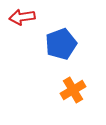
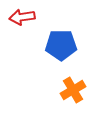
blue pentagon: moved 1 px down; rotated 20 degrees clockwise
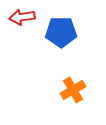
blue pentagon: moved 13 px up
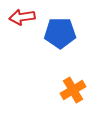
blue pentagon: moved 1 px left, 1 px down
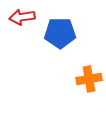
orange cross: moved 16 px right, 11 px up; rotated 20 degrees clockwise
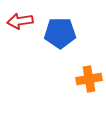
red arrow: moved 2 px left, 4 px down
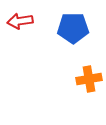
blue pentagon: moved 13 px right, 5 px up
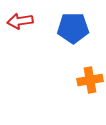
orange cross: moved 1 px right, 1 px down
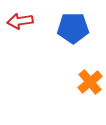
orange cross: moved 2 px down; rotated 30 degrees counterclockwise
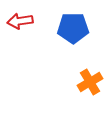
orange cross: rotated 10 degrees clockwise
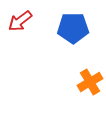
red arrow: rotated 30 degrees counterclockwise
